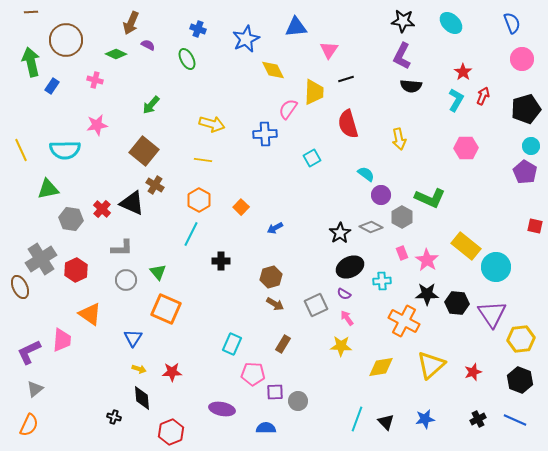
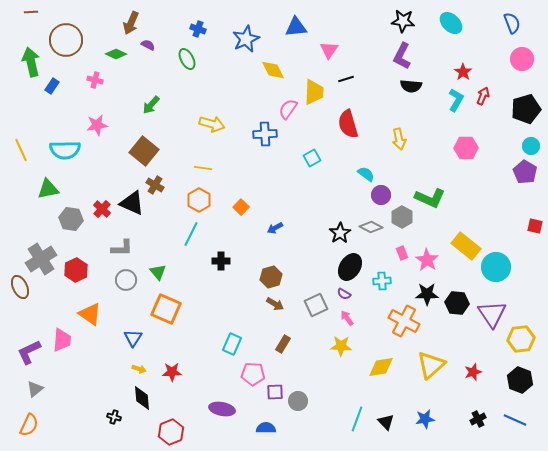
yellow line at (203, 160): moved 8 px down
black ellipse at (350, 267): rotated 32 degrees counterclockwise
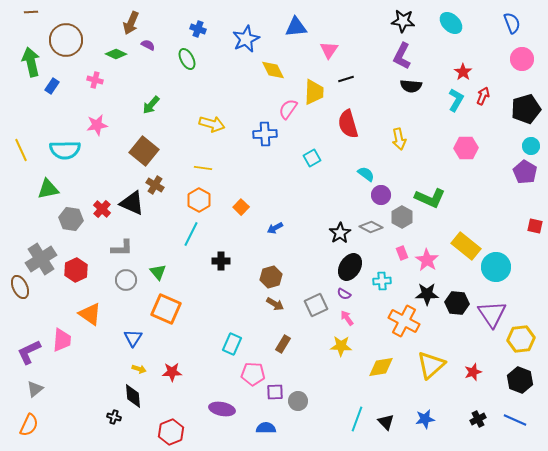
black diamond at (142, 398): moved 9 px left, 2 px up
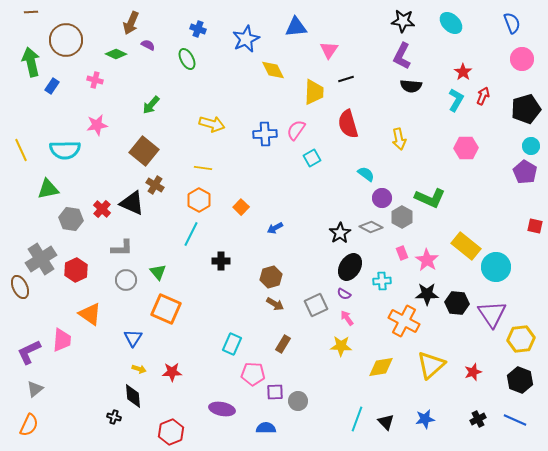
pink semicircle at (288, 109): moved 8 px right, 21 px down
purple circle at (381, 195): moved 1 px right, 3 px down
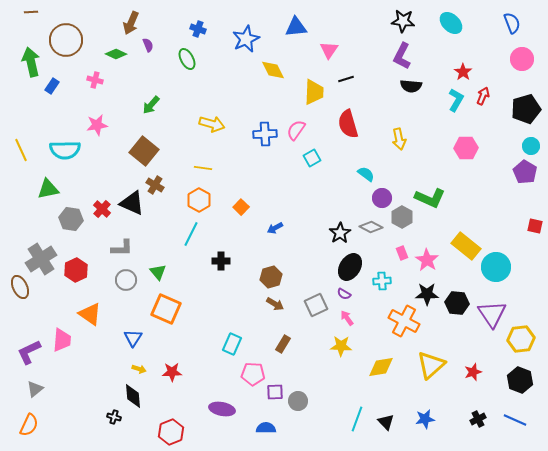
purple semicircle at (148, 45): rotated 40 degrees clockwise
